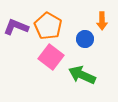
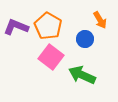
orange arrow: moved 2 px left, 1 px up; rotated 30 degrees counterclockwise
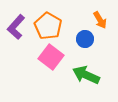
purple L-shape: rotated 70 degrees counterclockwise
green arrow: moved 4 px right
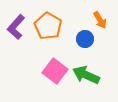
pink square: moved 4 px right, 14 px down
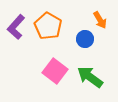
green arrow: moved 4 px right, 2 px down; rotated 12 degrees clockwise
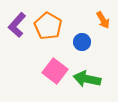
orange arrow: moved 3 px right
purple L-shape: moved 1 px right, 2 px up
blue circle: moved 3 px left, 3 px down
green arrow: moved 3 px left, 2 px down; rotated 24 degrees counterclockwise
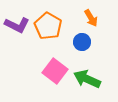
orange arrow: moved 12 px left, 2 px up
purple L-shape: rotated 105 degrees counterclockwise
green arrow: rotated 12 degrees clockwise
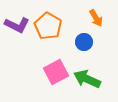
orange arrow: moved 5 px right
blue circle: moved 2 px right
pink square: moved 1 px right, 1 px down; rotated 25 degrees clockwise
